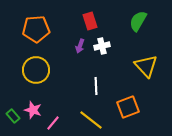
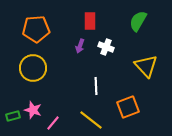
red rectangle: rotated 18 degrees clockwise
white cross: moved 4 px right, 1 px down; rotated 35 degrees clockwise
yellow circle: moved 3 px left, 2 px up
green rectangle: rotated 64 degrees counterclockwise
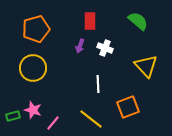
green semicircle: rotated 100 degrees clockwise
orange pentagon: rotated 12 degrees counterclockwise
white cross: moved 1 px left, 1 px down
white line: moved 2 px right, 2 px up
yellow line: moved 1 px up
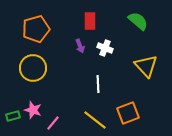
purple arrow: rotated 40 degrees counterclockwise
orange square: moved 6 px down
yellow line: moved 4 px right, 1 px down
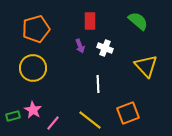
pink star: rotated 12 degrees clockwise
yellow line: moved 5 px left
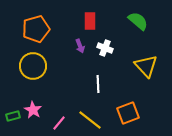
yellow circle: moved 2 px up
pink line: moved 6 px right
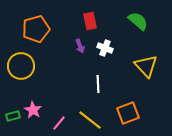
red rectangle: rotated 12 degrees counterclockwise
yellow circle: moved 12 px left
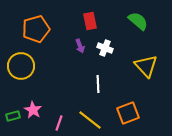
pink line: rotated 21 degrees counterclockwise
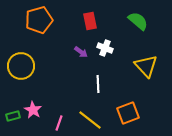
orange pentagon: moved 3 px right, 9 px up
purple arrow: moved 1 px right, 6 px down; rotated 32 degrees counterclockwise
